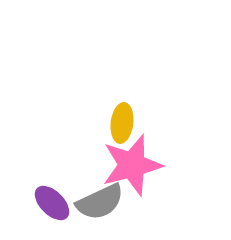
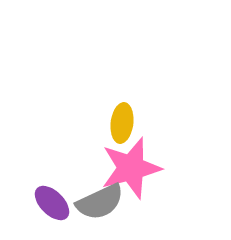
pink star: moved 1 px left, 3 px down
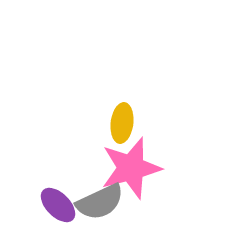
purple ellipse: moved 6 px right, 2 px down
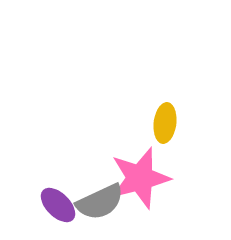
yellow ellipse: moved 43 px right
pink star: moved 9 px right, 10 px down
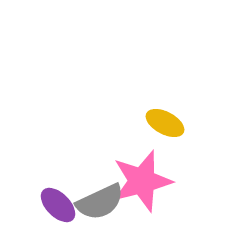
yellow ellipse: rotated 69 degrees counterclockwise
pink star: moved 2 px right, 3 px down
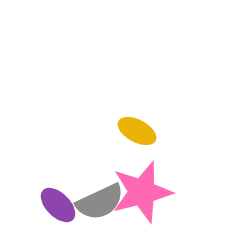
yellow ellipse: moved 28 px left, 8 px down
pink star: moved 11 px down
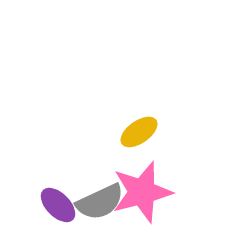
yellow ellipse: moved 2 px right, 1 px down; rotated 63 degrees counterclockwise
